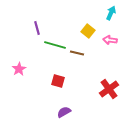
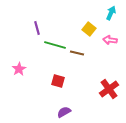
yellow square: moved 1 px right, 2 px up
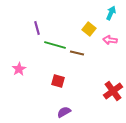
red cross: moved 4 px right, 2 px down
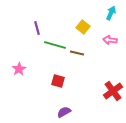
yellow square: moved 6 px left, 2 px up
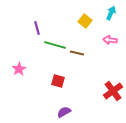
yellow square: moved 2 px right, 6 px up
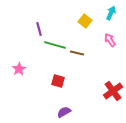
purple line: moved 2 px right, 1 px down
pink arrow: rotated 48 degrees clockwise
